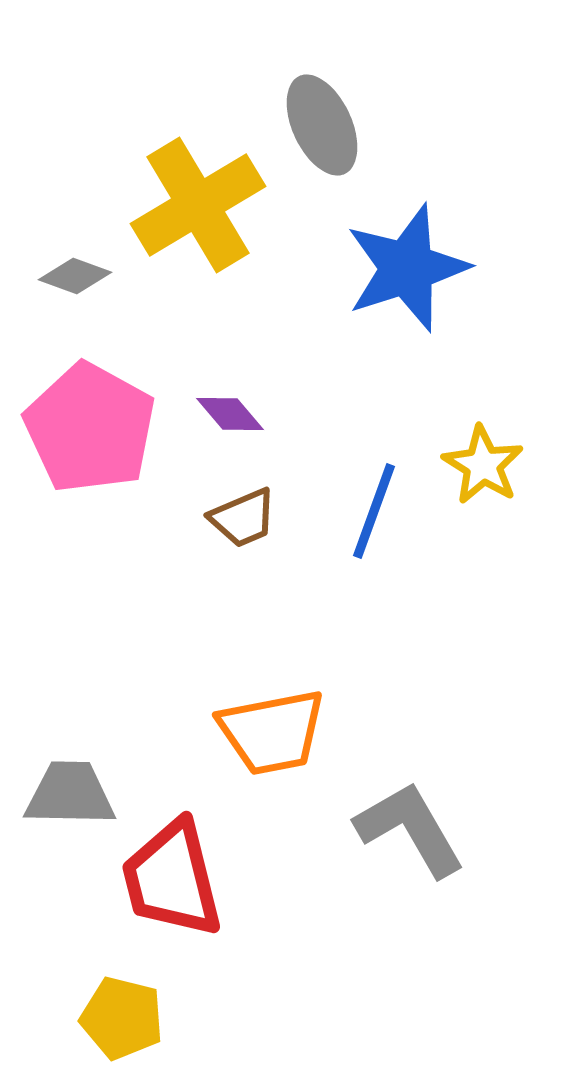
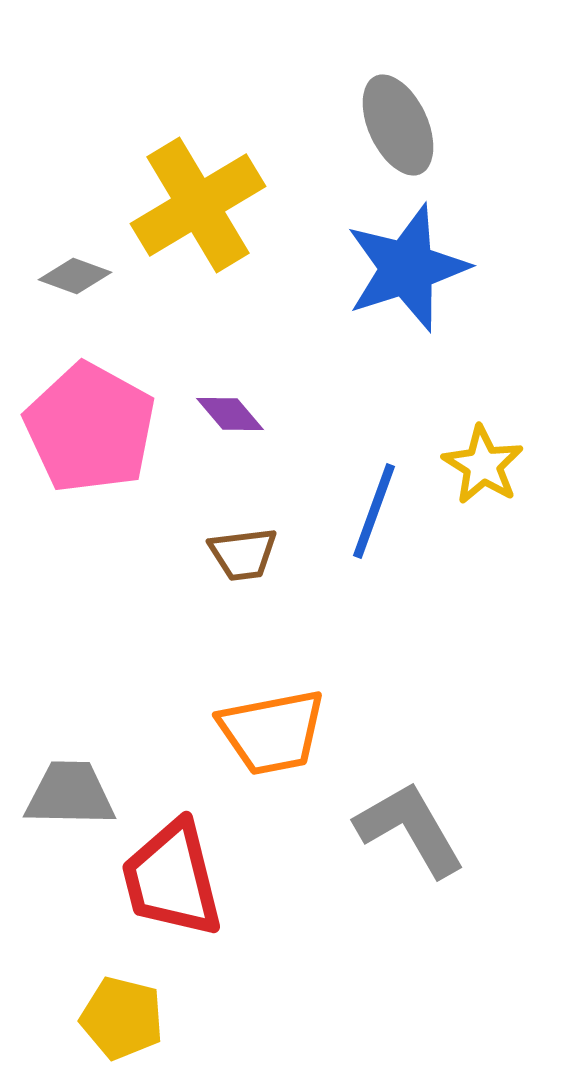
gray ellipse: moved 76 px right
brown trapezoid: moved 36 px down; rotated 16 degrees clockwise
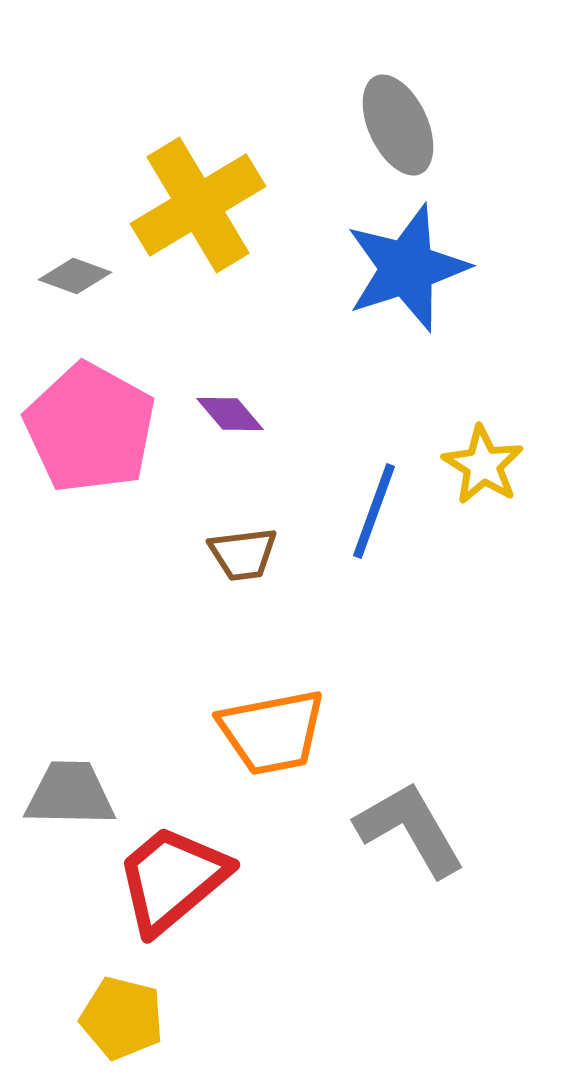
red trapezoid: rotated 64 degrees clockwise
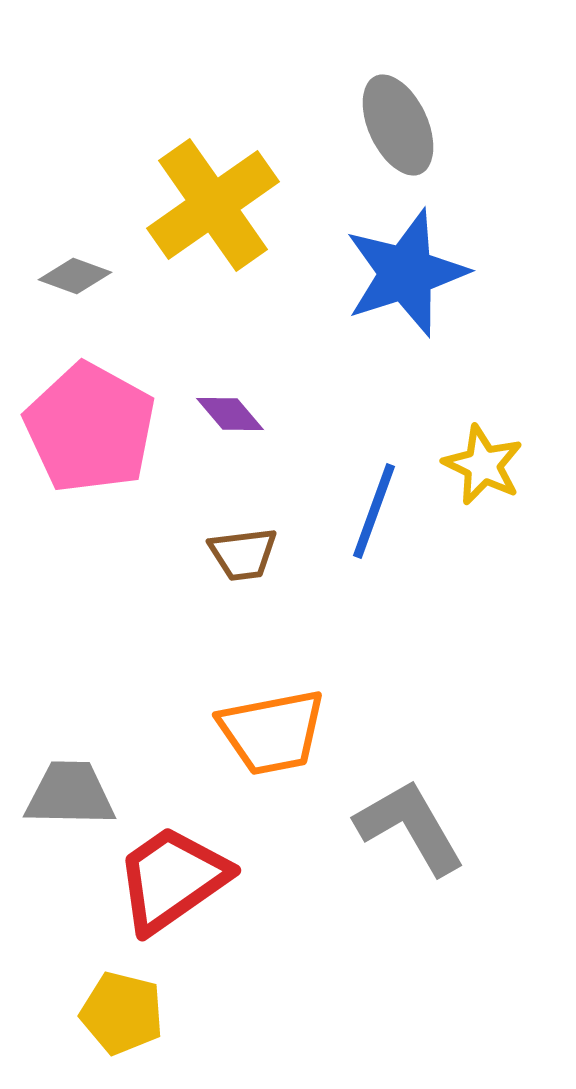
yellow cross: moved 15 px right; rotated 4 degrees counterclockwise
blue star: moved 1 px left, 5 px down
yellow star: rotated 6 degrees counterclockwise
gray L-shape: moved 2 px up
red trapezoid: rotated 5 degrees clockwise
yellow pentagon: moved 5 px up
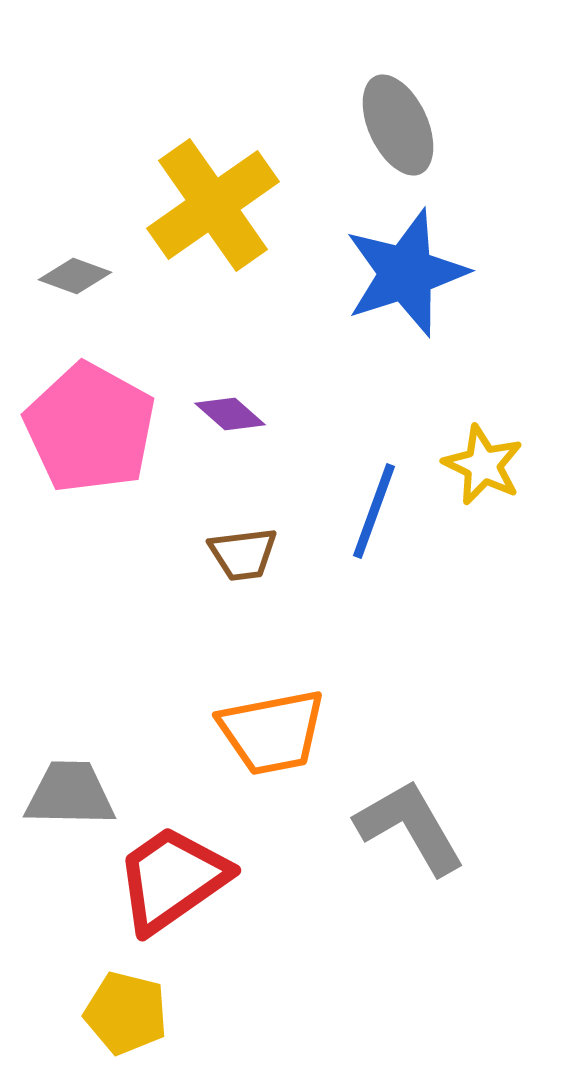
purple diamond: rotated 8 degrees counterclockwise
yellow pentagon: moved 4 px right
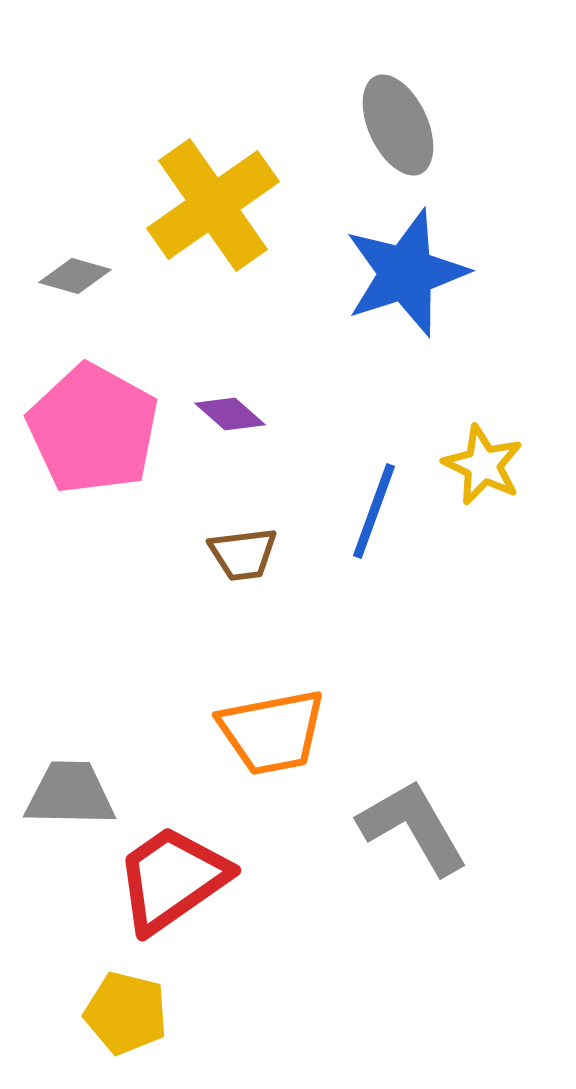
gray diamond: rotated 4 degrees counterclockwise
pink pentagon: moved 3 px right, 1 px down
gray L-shape: moved 3 px right
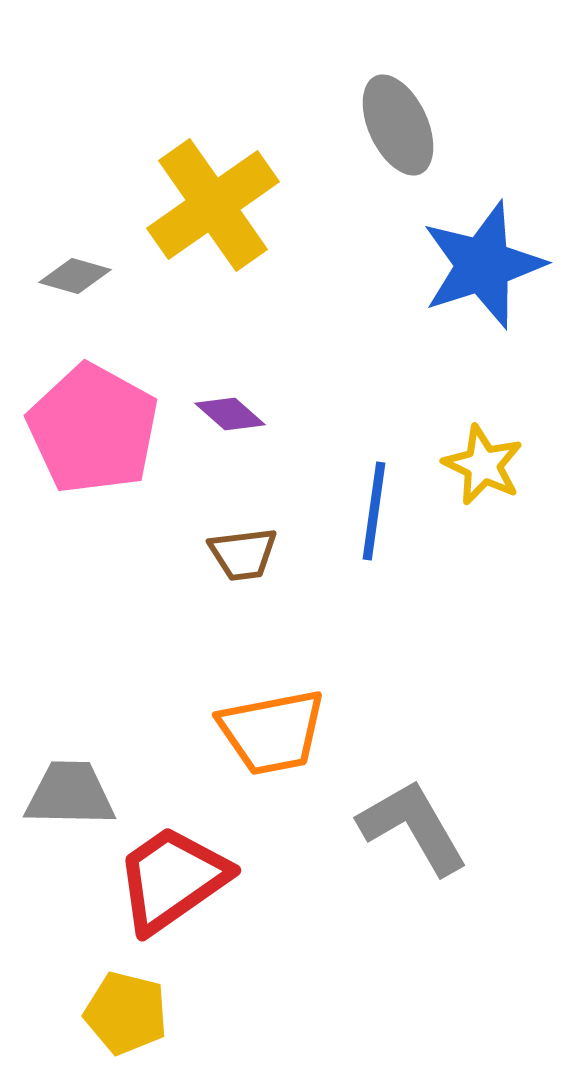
blue star: moved 77 px right, 8 px up
blue line: rotated 12 degrees counterclockwise
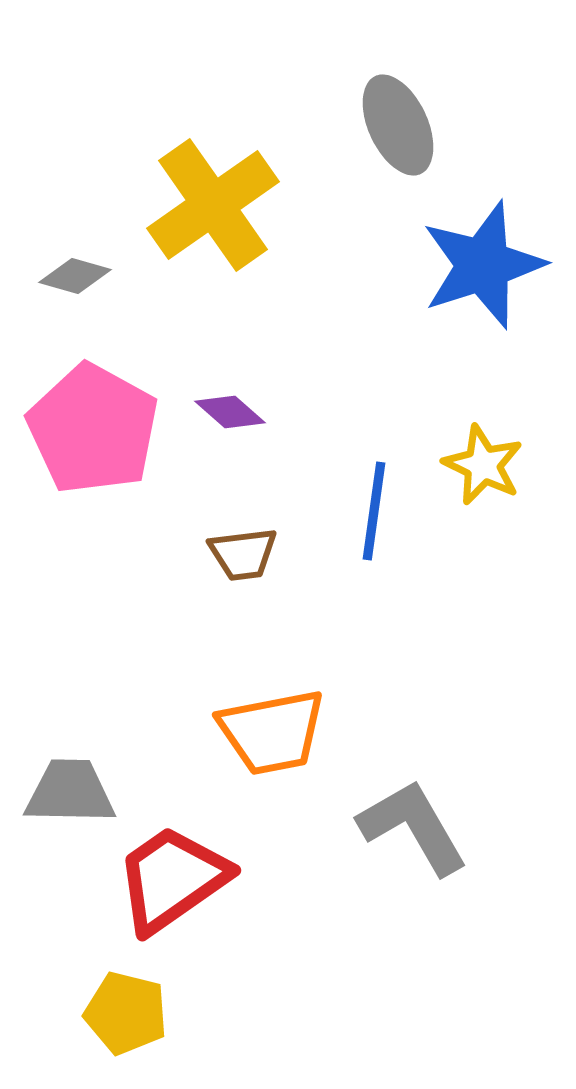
purple diamond: moved 2 px up
gray trapezoid: moved 2 px up
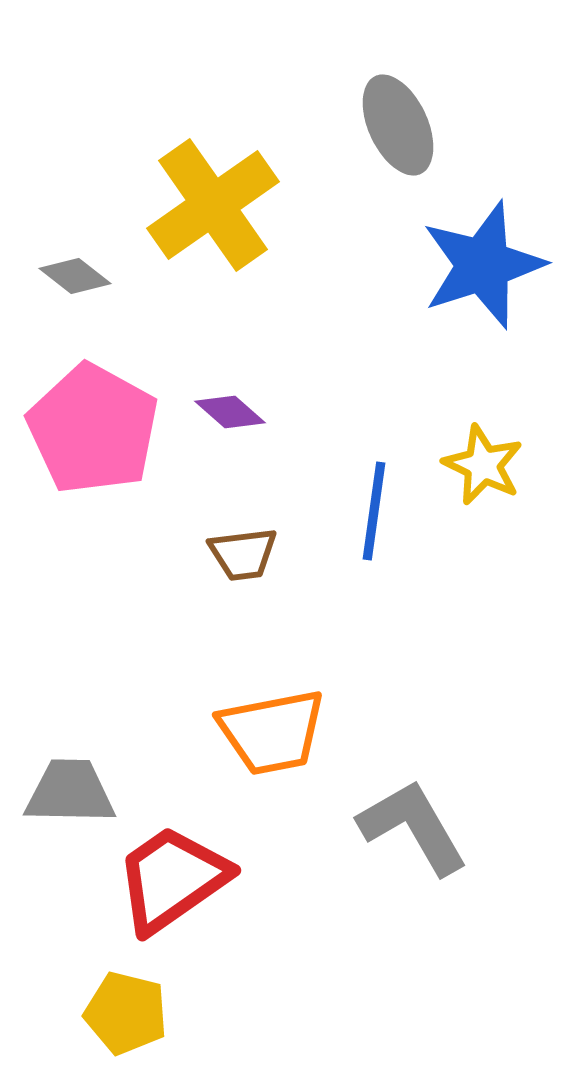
gray diamond: rotated 22 degrees clockwise
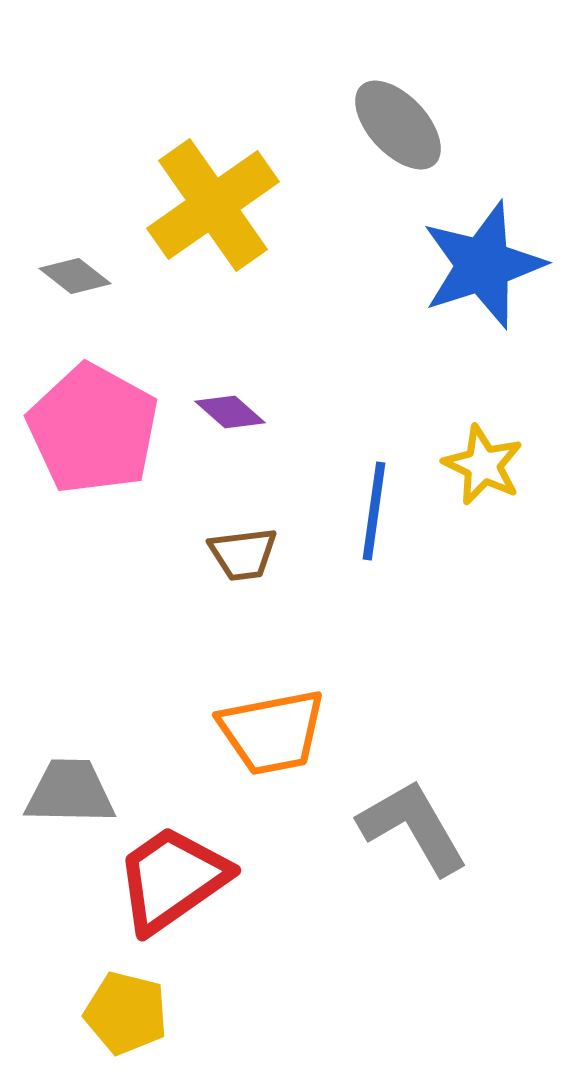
gray ellipse: rotated 18 degrees counterclockwise
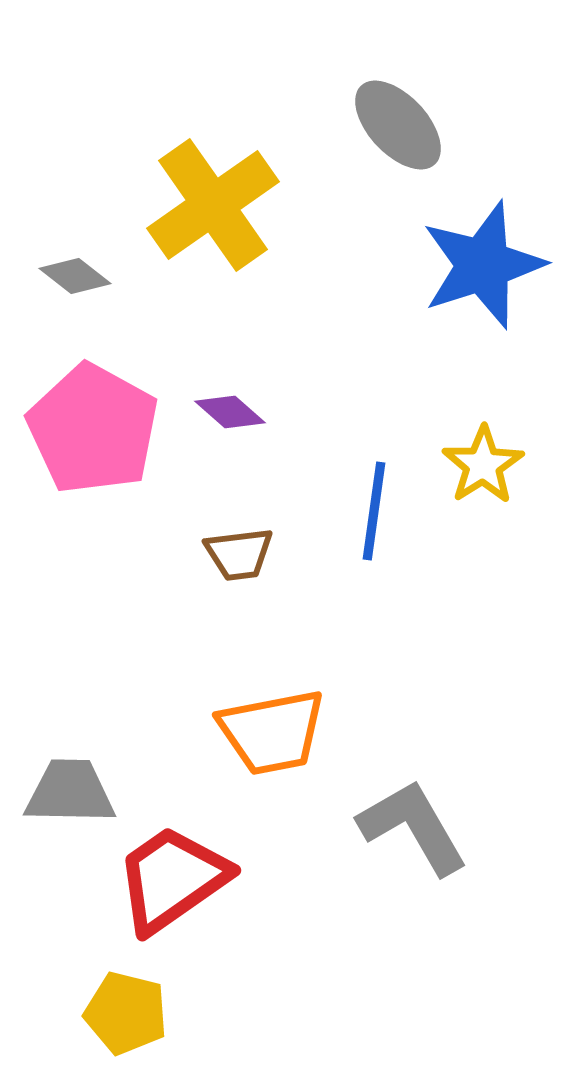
yellow star: rotated 14 degrees clockwise
brown trapezoid: moved 4 px left
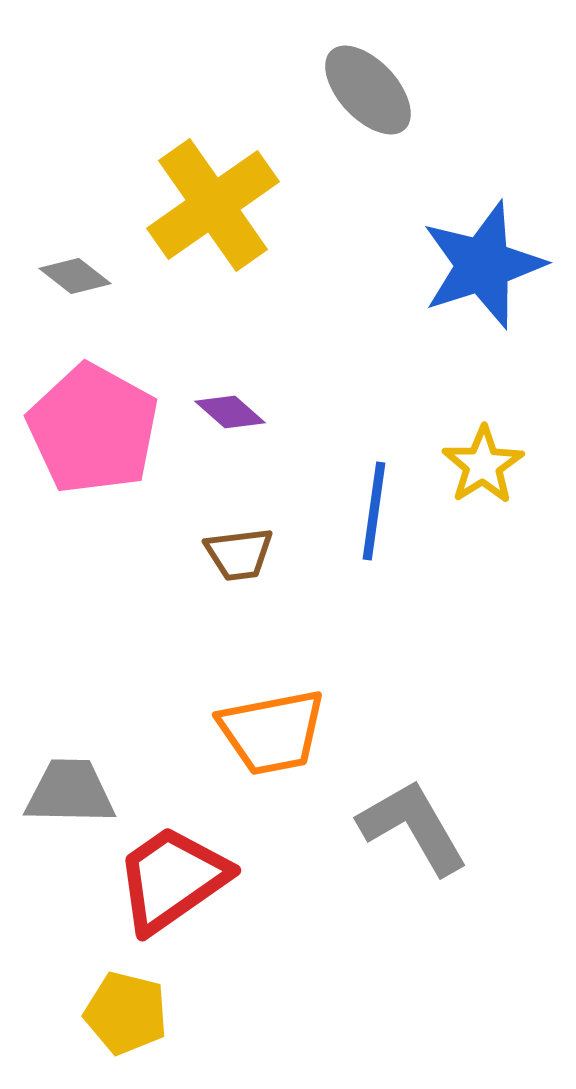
gray ellipse: moved 30 px left, 35 px up
